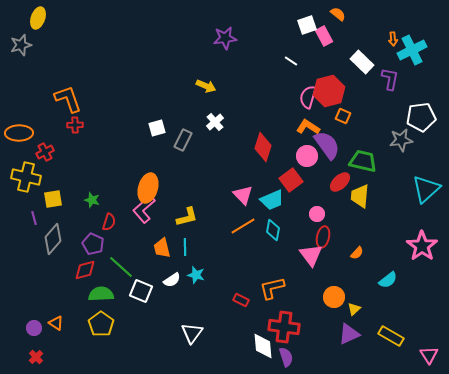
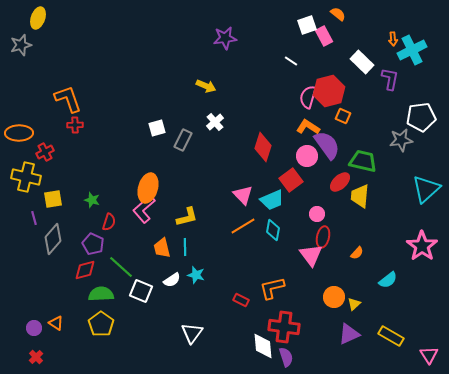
yellow triangle at (354, 309): moved 5 px up
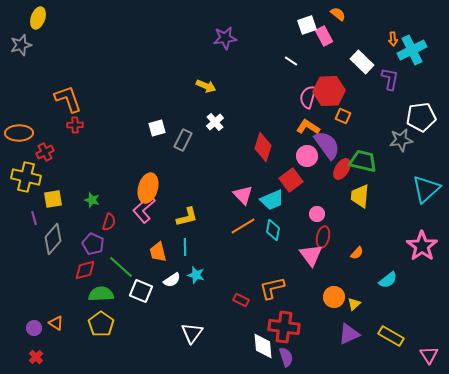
red hexagon at (329, 91): rotated 12 degrees clockwise
red ellipse at (340, 182): moved 2 px right, 13 px up; rotated 15 degrees counterclockwise
orange trapezoid at (162, 248): moved 4 px left, 4 px down
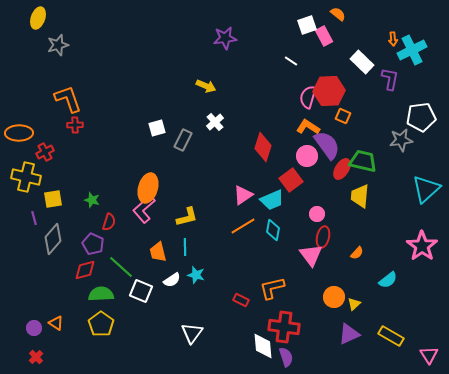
gray star at (21, 45): moved 37 px right
pink triangle at (243, 195): rotated 40 degrees clockwise
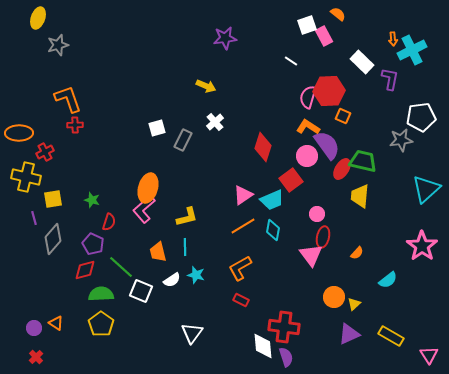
orange L-shape at (272, 288): moved 32 px left, 20 px up; rotated 16 degrees counterclockwise
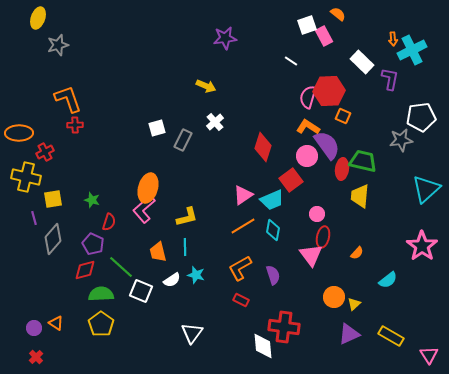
red ellipse at (342, 169): rotated 25 degrees counterclockwise
purple semicircle at (286, 357): moved 13 px left, 82 px up
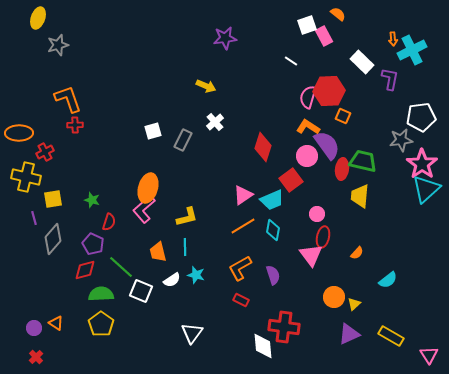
white square at (157, 128): moved 4 px left, 3 px down
pink star at (422, 246): moved 82 px up
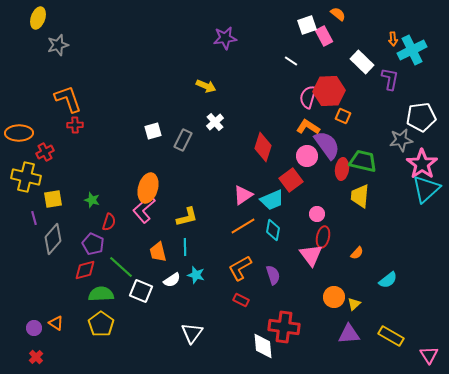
purple triangle at (349, 334): rotated 20 degrees clockwise
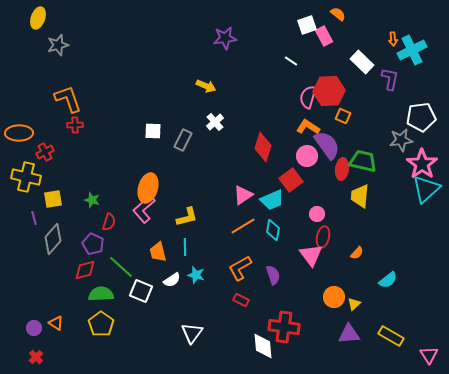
white square at (153, 131): rotated 18 degrees clockwise
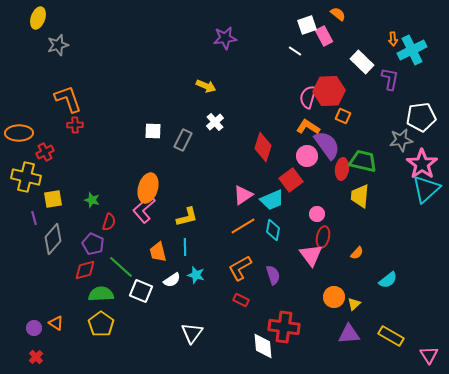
white line at (291, 61): moved 4 px right, 10 px up
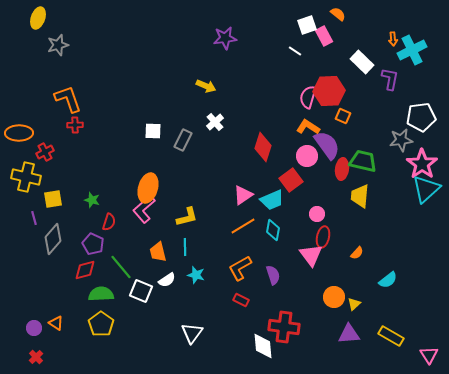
green line at (121, 267): rotated 8 degrees clockwise
white semicircle at (172, 280): moved 5 px left
